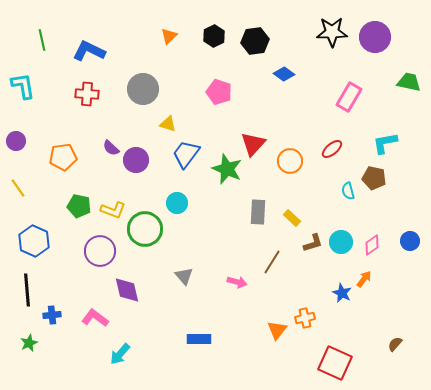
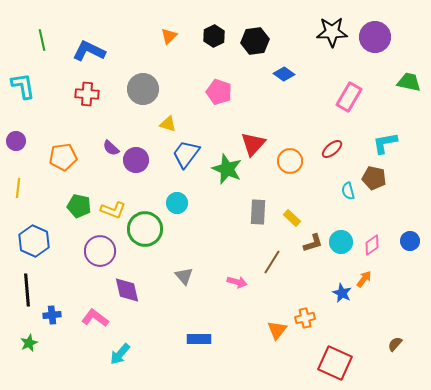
yellow line at (18, 188): rotated 42 degrees clockwise
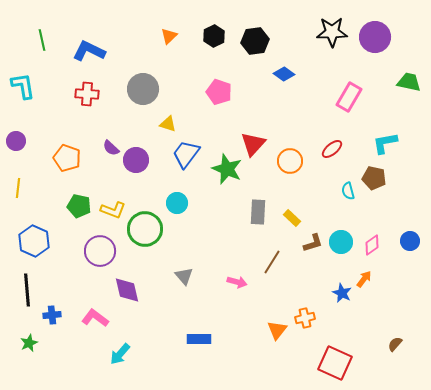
orange pentagon at (63, 157): moved 4 px right, 1 px down; rotated 28 degrees clockwise
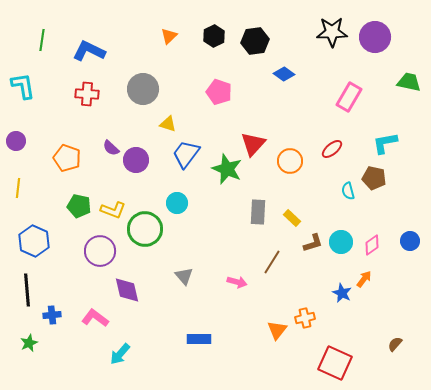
green line at (42, 40): rotated 20 degrees clockwise
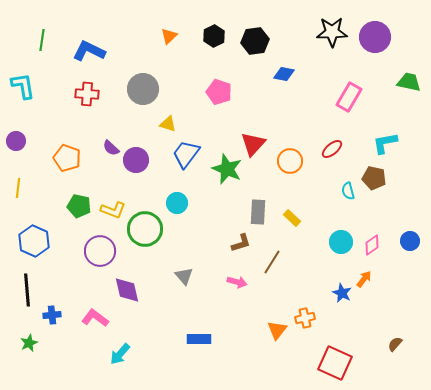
blue diamond at (284, 74): rotated 25 degrees counterclockwise
brown L-shape at (313, 243): moved 72 px left
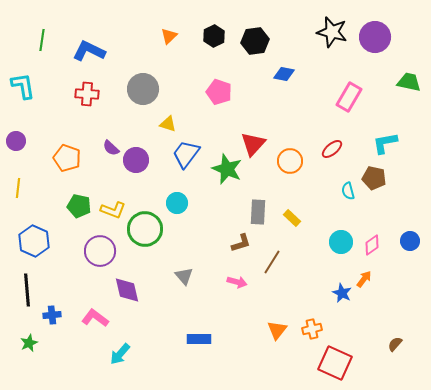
black star at (332, 32): rotated 16 degrees clockwise
orange cross at (305, 318): moved 7 px right, 11 px down
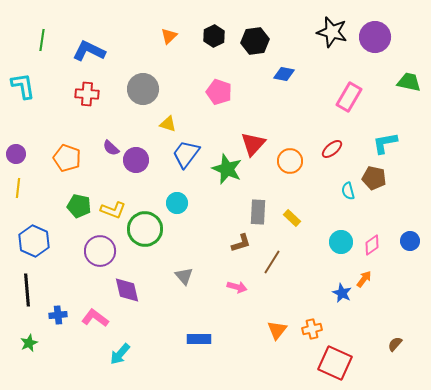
purple circle at (16, 141): moved 13 px down
pink arrow at (237, 282): moved 5 px down
blue cross at (52, 315): moved 6 px right
